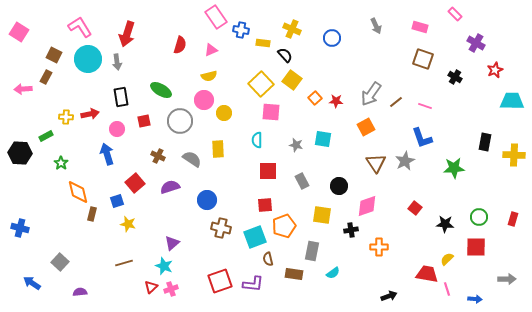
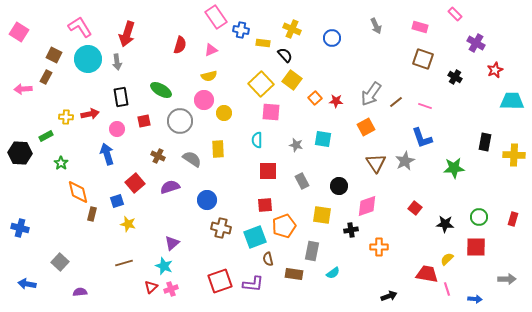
blue arrow at (32, 283): moved 5 px left, 1 px down; rotated 24 degrees counterclockwise
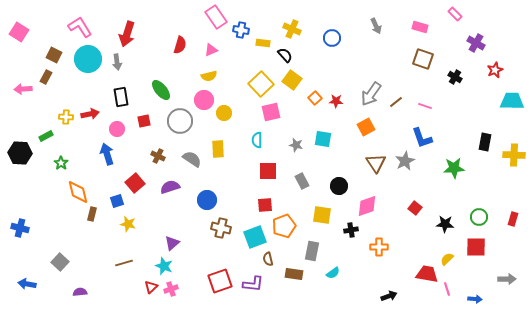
green ellipse at (161, 90): rotated 20 degrees clockwise
pink square at (271, 112): rotated 18 degrees counterclockwise
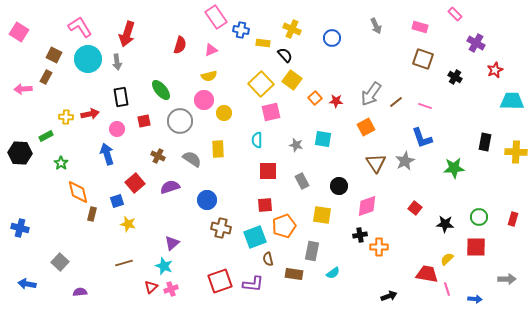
yellow cross at (514, 155): moved 2 px right, 3 px up
black cross at (351, 230): moved 9 px right, 5 px down
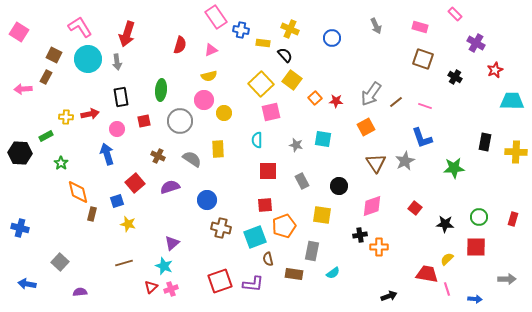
yellow cross at (292, 29): moved 2 px left
green ellipse at (161, 90): rotated 45 degrees clockwise
pink diamond at (367, 206): moved 5 px right
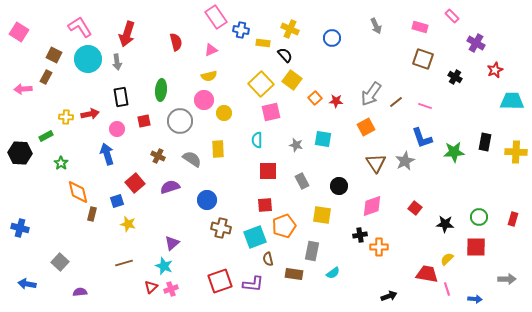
pink rectangle at (455, 14): moved 3 px left, 2 px down
red semicircle at (180, 45): moved 4 px left, 3 px up; rotated 30 degrees counterclockwise
green star at (454, 168): moved 16 px up
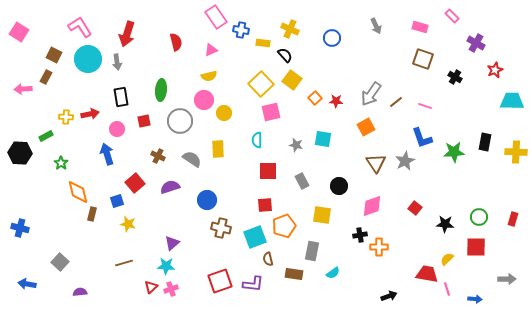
cyan star at (164, 266): moved 2 px right; rotated 18 degrees counterclockwise
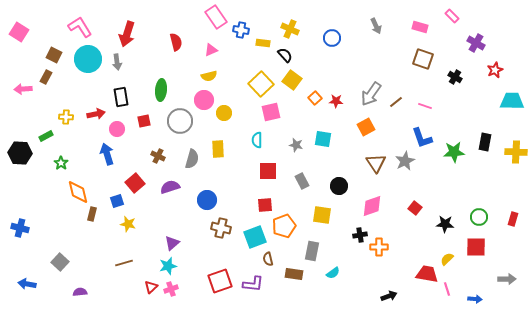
red arrow at (90, 114): moved 6 px right
gray semicircle at (192, 159): rotated 72 degrees clockwise
cyan star at (166, 266): moved 2 px right; rotated 18 degrees counterclockwise
